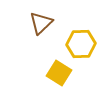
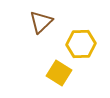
brown triangle: moved 1 px up
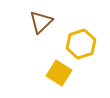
yellow hexagon: rotated 16 degrees counterclockwise
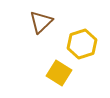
yellow hexagon: moved 1 px right
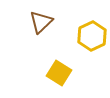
yellow hexagon: moved 10 px right, 8 px up; rotated 8 degrees counterclockwise
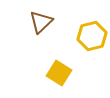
yellow hexagon: rotated 12 degrees clockwise
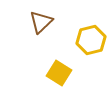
yellow hexagon: moved 1 px left, 4 px down
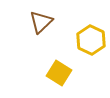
yellow hexagon: rotated 20 degrees counterclockwise
